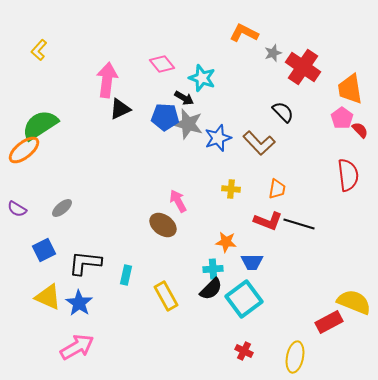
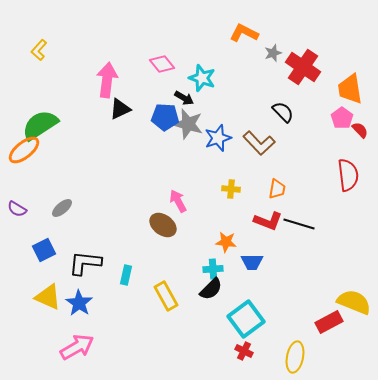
cyan square at (244, 299): moved 2 px right, 20 px down
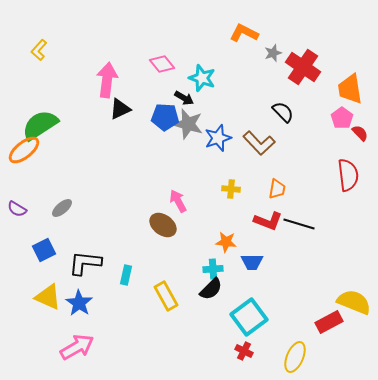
red semicircle at (360, 130): moved 3 px down
cyan square at (246, 319): moved 3 px right, 2 px up
yellow ellipse at (295, 357): rotated 12 degrees clockwise
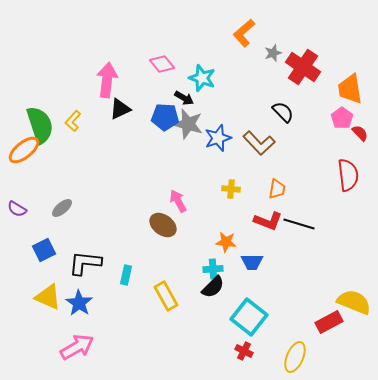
orange L-shape at (244, 33): rotated 68 degrees counterclockwise
yellow L-shape at (39, 50): moved 34 px right, 71 px down
green semicircle at (40, 125): rotated 105 degrees clockwise
black semicircle at (211, 289): moved 2 px right, 2 px up
cyan square at (249, 317): rotated 15 degrees counterclockwise
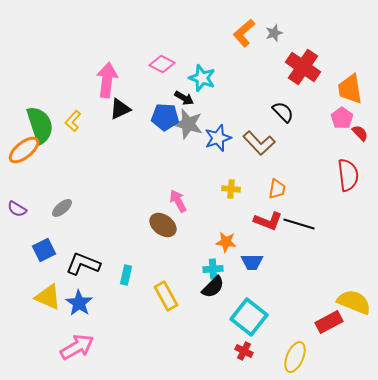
gray star at (273, 53): moved 1 px right, 20 px up
pink diamond at (162, 64): rotated 25 degrees counterclockwise
black L-shape at (85, 263): moved 2 px left, 1 px down; rotated 16 degrees clockwise
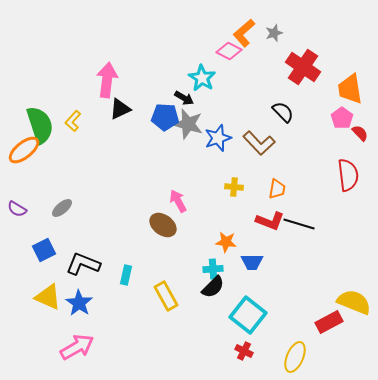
pink diamond at (162, 64): moved 67 px right, 13 px up
cyan star at (202, 78): rotated 12 degrees clockwise
yellow cross at (231, 189): moved 3 px right, 2 px up
red L-shape at (268, 221): moved 2 px right
cyan square at (249, 317): moved 1 px left, 2 px up
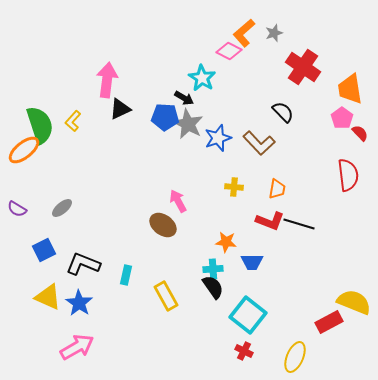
gray star at (188, 124): rotated 12 degrees clockwise
black semicircle at (213, 287): rotated 80 degrees counterclockwise
